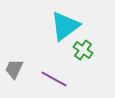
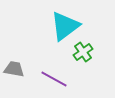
green cross: moved 2 px down; rotated 18 degrees clockwise
gray trapezoid: rotated 75 degrees clockwise
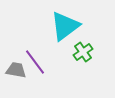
gray trapezoid: moved 2 px right, 1 px down
purple line: moved 19 px left, 17 px up; rotated 24 degrees clockwise
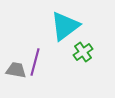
purple line: rotated 52 degrees clockwise
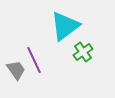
purple line: moved 1 px left, 2 px up; rotated 40 degrees counterclockwise
gray trapezoid: rotated 45 degrees clockwise
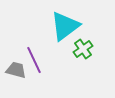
green cross: moved 3 px up
gray trapezoid: rotated 40 degrees counterclockwise
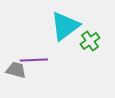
green cross: moved 7 px right, 8 px up
purple line: rotated 68 degrees counterclockwise
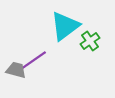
purple line: rotated 32 degrees counterclockwise
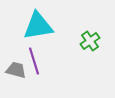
cyan triangle: moved 27 px left; rotated 28 degrees clockwise
purple line: moved 1 px down; rotated 72 degrees counterclockwise
